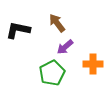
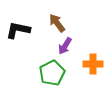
purple arrow: moved 1 px up; rotated 18 degrees counterclockwise
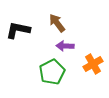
purple arrow: rotated 60 degrees clockwise
orange cross: rotated 30 degrees counterclockwise
green pentagon: moved 1 px up
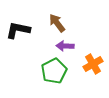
green pentagon: moved 2 px right, 1 px up
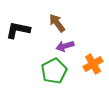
purple arrow: rotated 18 degrees counterclockwise
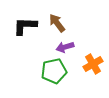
black L-shape: moved 7 px right, 4 px up; rotated 10 degrees counterclockwise
purple arrow: moved 1 px down
green pentagon: rotated 15 degrees clockwise
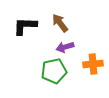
brown arrow: moved 3 px right
orange cross: rotated 24 degrees clockwise
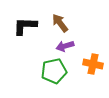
purple arrow: moved 1 px up
orange cross: rotated 18 degrees clockwise
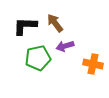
brown arrow: moved 5 px left
green pentagon: moved 16 px left, 13 px up
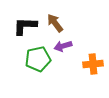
purple arrow: moved 2 px left
green pentagon: moved 1 px down
orange cross: rotated 18 degrees counterclockwise
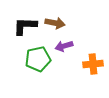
brown arrow: rotated 138 degrees clockwise
purple arrow: moved 1 px right
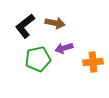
black L-shape: rotated 40 degrees counterclockwise
purple arrow: moved 2 px down
orange cross: moved 2 px up
